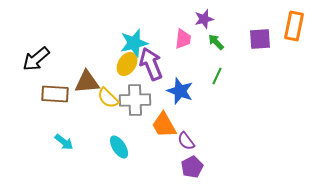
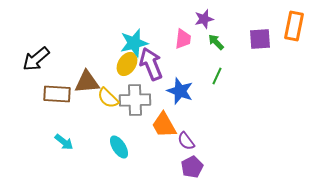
brown rectangle: moved 2 px right
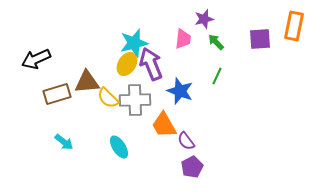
black arrow: rotated 16 degrees clockwise
brown rectangle: rotated 20 degrees counterclockwise
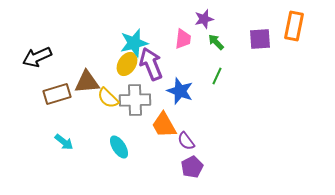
black arrow: moved 1 px right, 2 px up
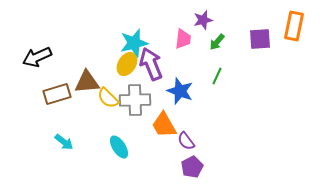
purple star: moved 1 px left, 1 px down
green arrow: moved 1 px right; rotated 96 degrees counterclockwise
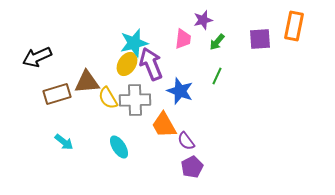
yellow semicircle: rotated 15 degrees clockwise
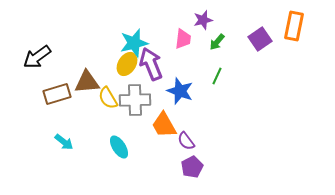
purple square: rotated 30 degrees counterclockwise
black arrow: rotated 12 degrees counterclockwise
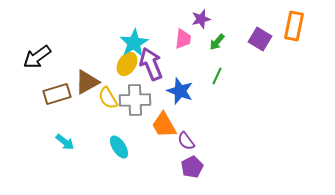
purple star: moved 2 px left, 1 px up
purple square: rotated 25 degrees counterclockwise
cyan star: rotated 16 degrees counterclockwise
brown triangle: rotated 24 degrees counterclockwise
cyan arrow: moved 1 px right
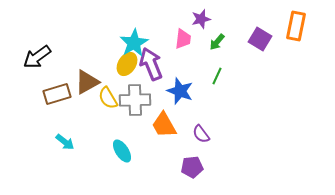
orange rectangle: moved 2 px right
purple semicircle: moved 15 px right, 7 px up
cyan ellipse: moved 3 px right, 4 px down
purple pentagon: rotated 20 degrees clockwise
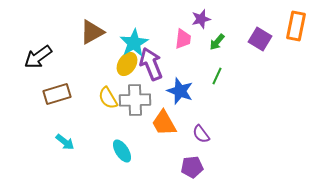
black arrow: moved 1 px right
brown triangle: moved 5 px right, 50 px up
orange trapezoid: moved 2 px up
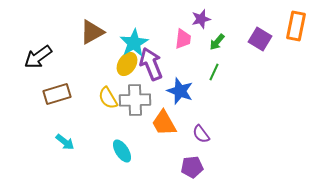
green line: moved 3 px left, 4 px up
